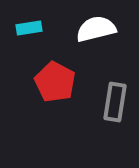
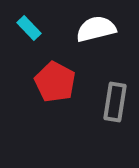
cyan rectangle: rotated 55 degrees clockwise
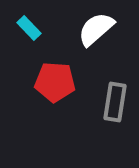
white semicircle: rotated 27 degrees counterclockwise
red pentagon: rotated 24 degrees counterclockwise
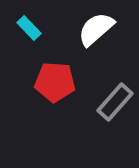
gray rectangle: rotated 33 degrees clockwise
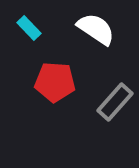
white semicircle: rotated 75 degrees clockwise
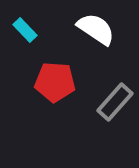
cyan rectangle: moved 4 px left, 2 px down
